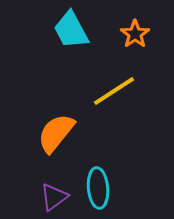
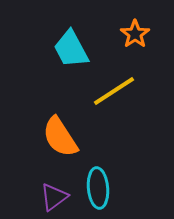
cyan trapezoid: moved 19 px down
orange semicircle: moved 4 px right, 4 px down; rotated 72 degrees counterclockwise
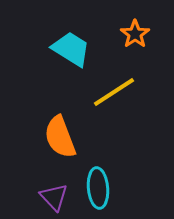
cyan trapezoid: rotated 150 degrees clockwise
yellow line: moved 1 px down
orange semicircle: rotated 12 degrees clockwise
purple triangle: rotated 36 degrees counterclockwise
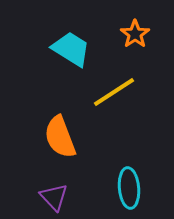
cyan ellipse: moved 31 px right
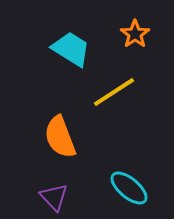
cyan ellipse: rotated 45 degrees counterclockwise
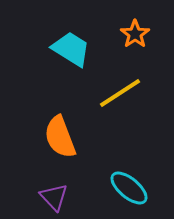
yellow line: moved 6 px right, 1 px down
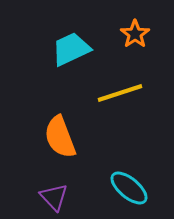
cyan trapezoid: rotated 57 degrees counterclockwise
yellow line: rotated 15 degrees clockwise
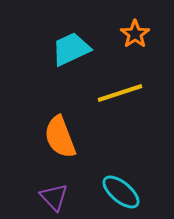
cyan ellipse: moved 8 px left, 4 px down
